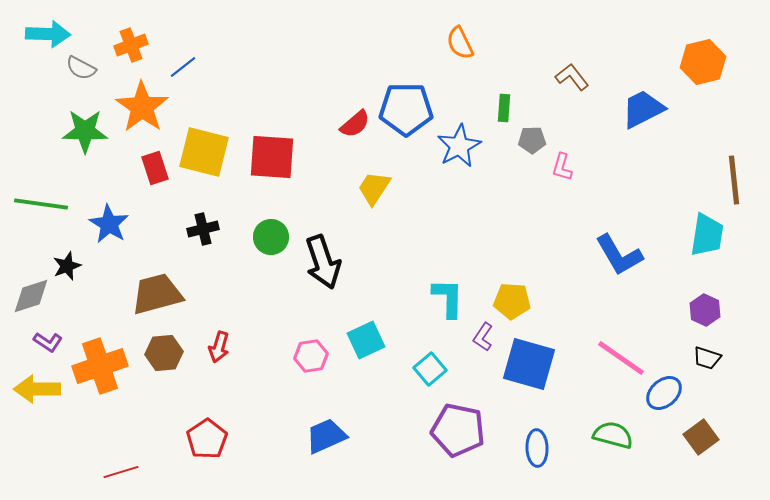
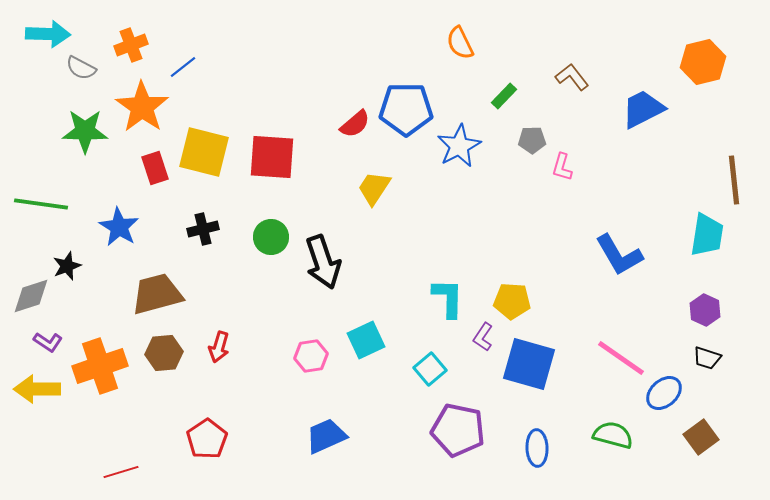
green rectangle at (504, 108): moved 12 px up; rotated 40 degrees clockwise
blue star at (109, 224): moved 10 px right, 3 px down
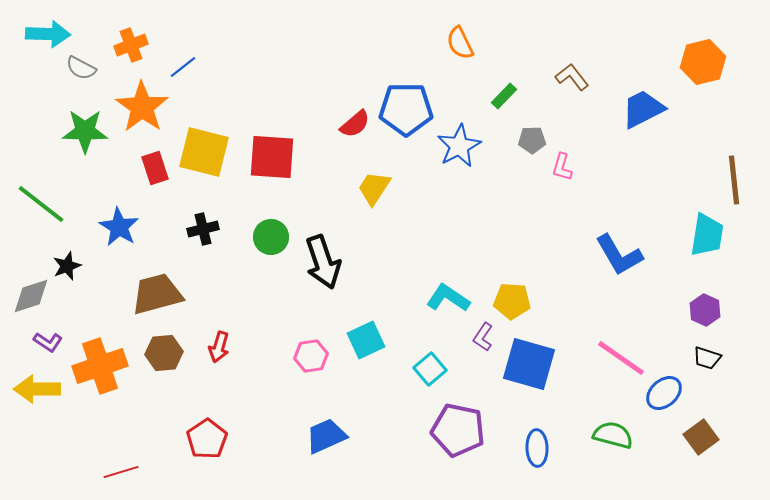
green line at (41, 204): rotated 30 degrees clockwise
cyan L-shape at (448, 298): rotated 57 degrees counterclockwise
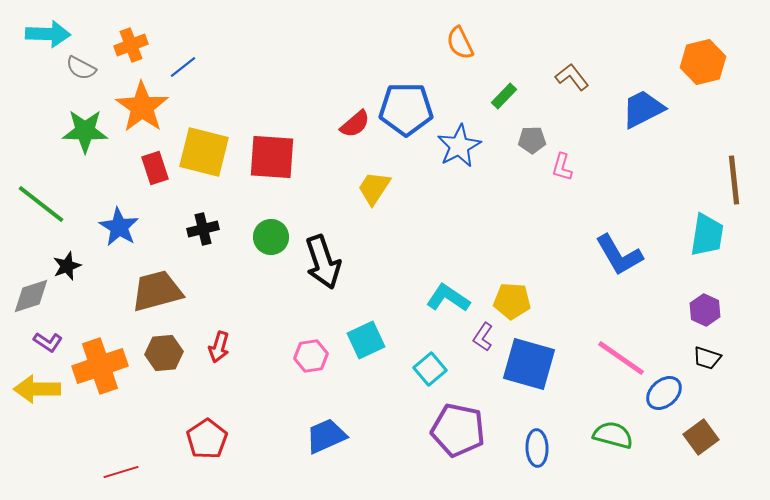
brown trapezoid at (157, 294): moved 3 px up
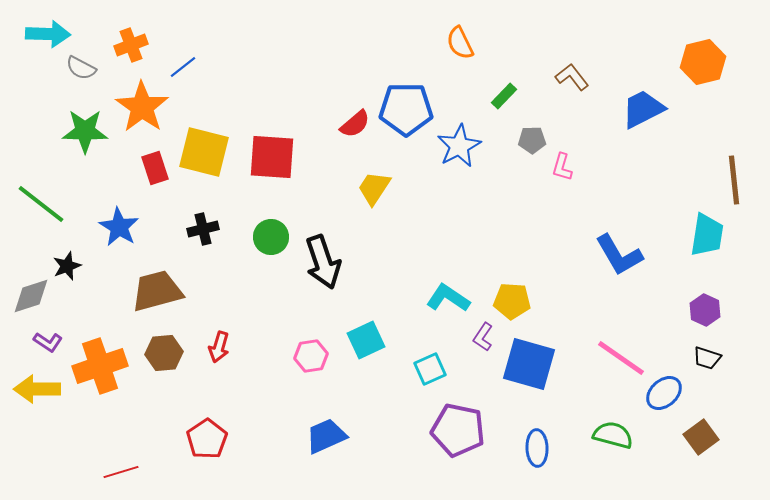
cyan square at (430, 369): rotated 16 degrees clockwise
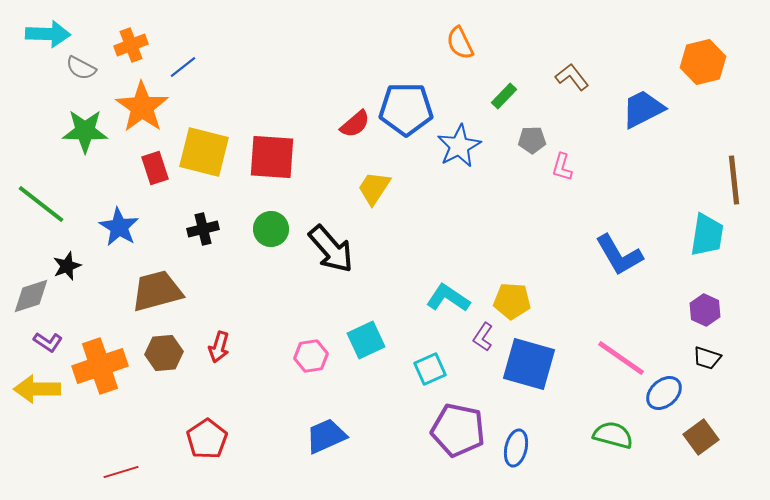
green circle at (271, 237): moved 8 px up
black arrow at (323, 262): moved 8 px right, 13 px up; rotated 22 degrees counterclockwise
blue ellipse at (537, 448): moved 21 px left; rotated 15 degrees clockwise
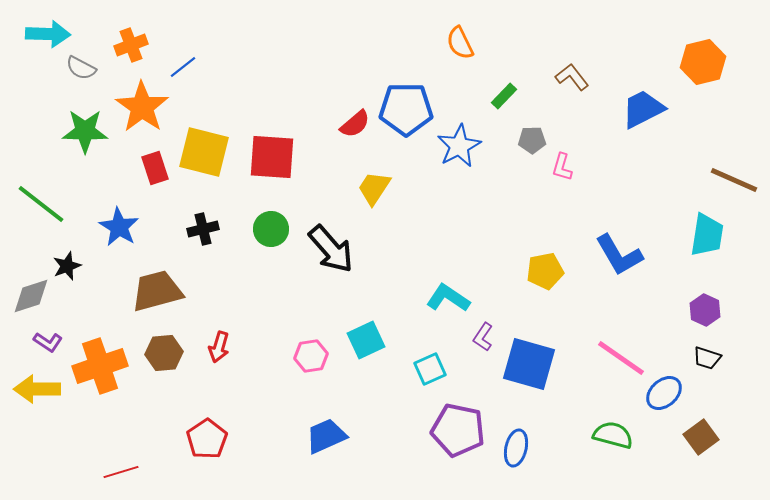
brown line at (734, 180): rotated 60 degrees counterclockwise
yellow pentagon at (512, 301): moved 33 px right, 30 px up; rotated 15 degrees counterclockwise
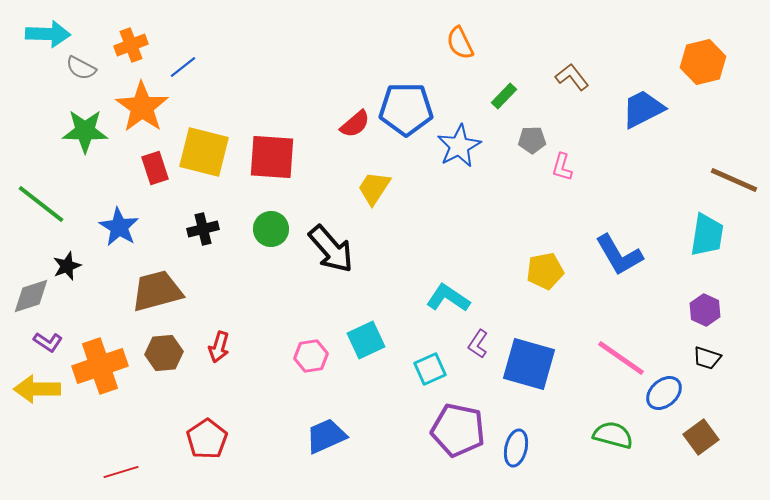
purple L-shape at (483, 337): moved 5 px left, 7 px down
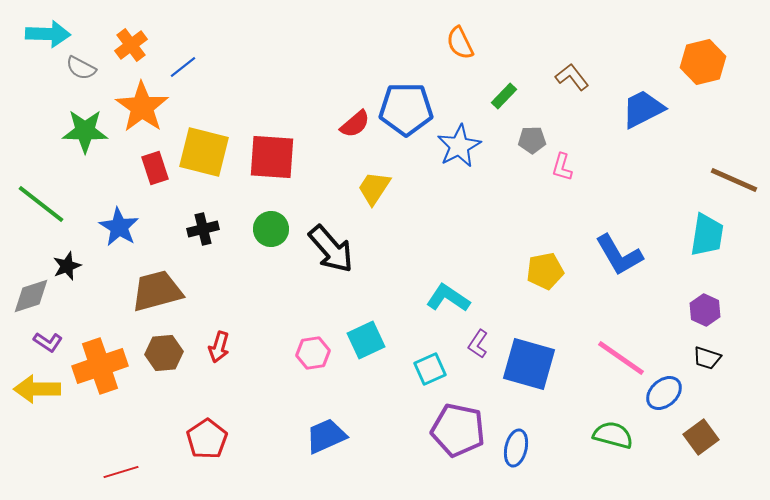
orange cross at (131, 45): rotated 16 degrees counterclockwise
pink hexagon at (311, 356): moved 2 px right, 3 px up
